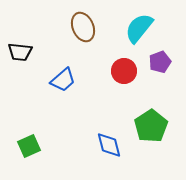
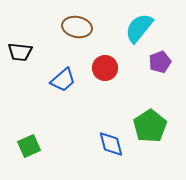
brown ellipse: moved 6 px left; rotated 56 degrees counterclockwise
red circle: moved 19 px left, 3 px up
green pentagon: moved 1 px left
blue diamond: moved 2 px right, 1 px up
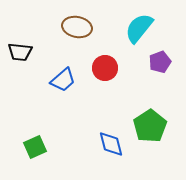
green square: moved 6 px right, 1 px down
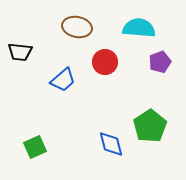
cyan semicircle: rotated 56 degrees clockwise
red circle: moved 6 px up
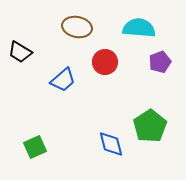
black trapezoid: rotated 25 degrees clockwise
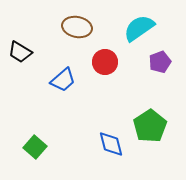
cyan semicircle: rotated 40 degrees counterclockwise
green square: rotated 25 degrees counterclockwise
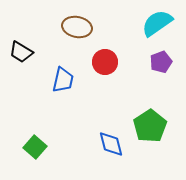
cyan semicircle: moved 18 px right, 5 px up
black trapezoid: moved 1 px right
purple pentagon: moved 1 px right
blue trapezoid: rotated 36 degrees counterclockwise
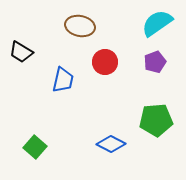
brown ellipse: moved 3 px right, 1 px up
purple pentagon: moved 6 px left
green pentagon: moved 6 px right, 6 px up; rotated 28 degrees clockwise
blue diamond: rotated 48 degrees counterclockwise
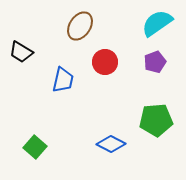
brown ellipse: rotated 68 degrees counterclockwise
